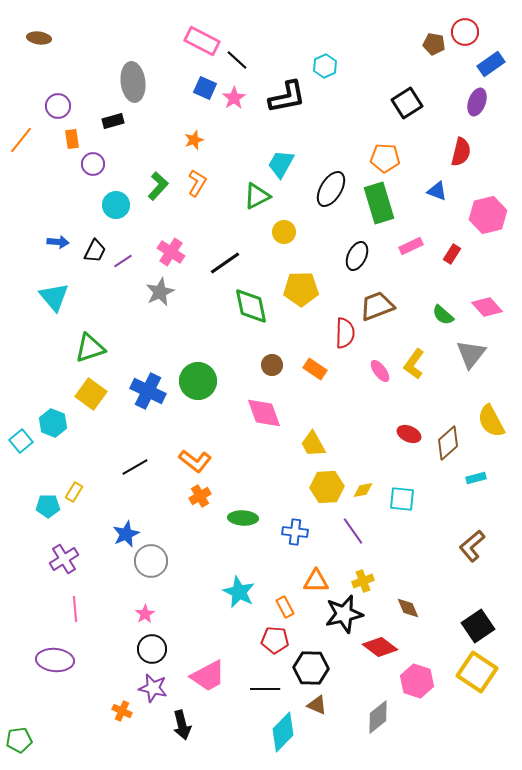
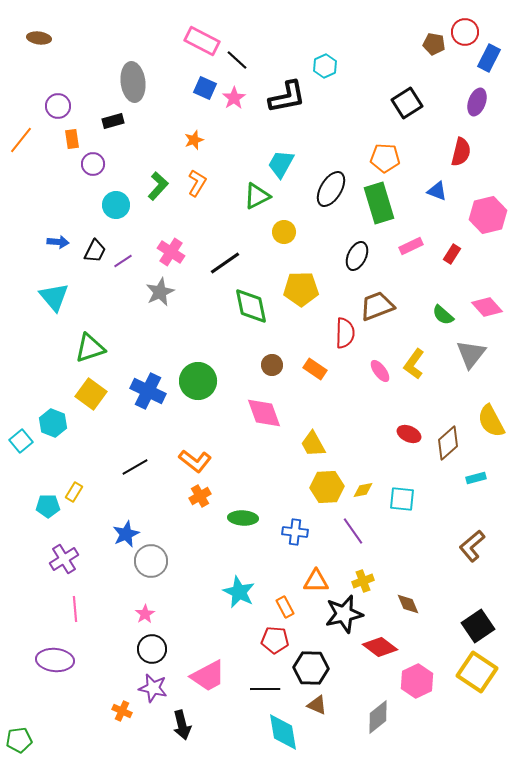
blue rectangle at (491, 64): moved 2 px left, 6 px up; rotated 28 degrees counterclockwise
brown diamond at (408, 608): moved 4 px up
pink hexagon at (417, 681): rotated 16 degrees clockwise
cyan diamond at (283, 732): rotated 54 degrees counterclockwise
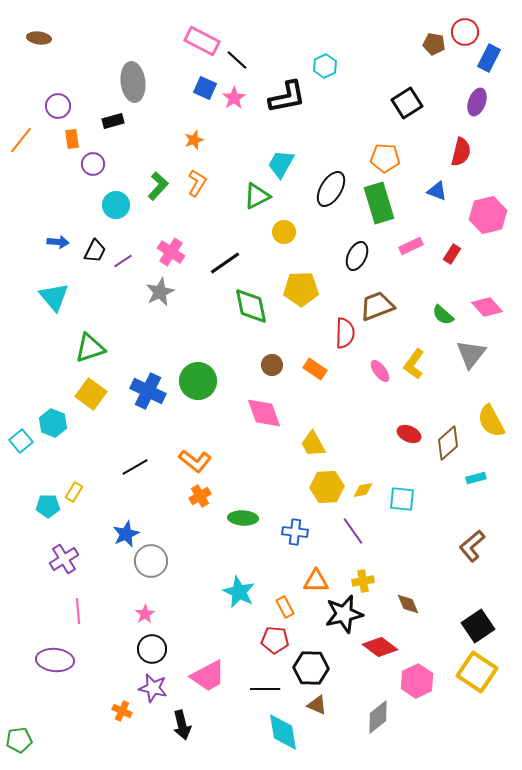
yellow cross at (363, 581): rotated 10 degrees clockwise
pink line at (75, 609): moved 3 px right, 2 px down
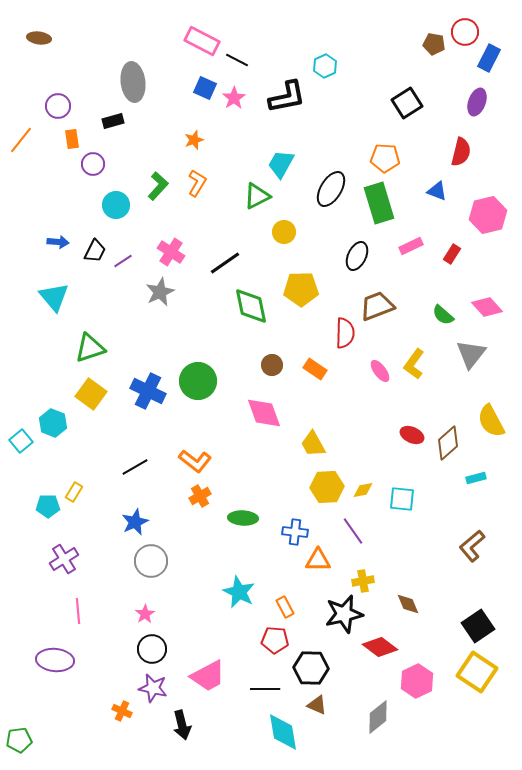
black line at (237, 60): rotated 15 degrees counterclockwise
red ellipse at (409, 434): moved 3 px right, 1 px down
blue star at (126, 534): moved 9 px right, 12 px up
orange triangle at (316, 581): moved 2 px right, 21 px up
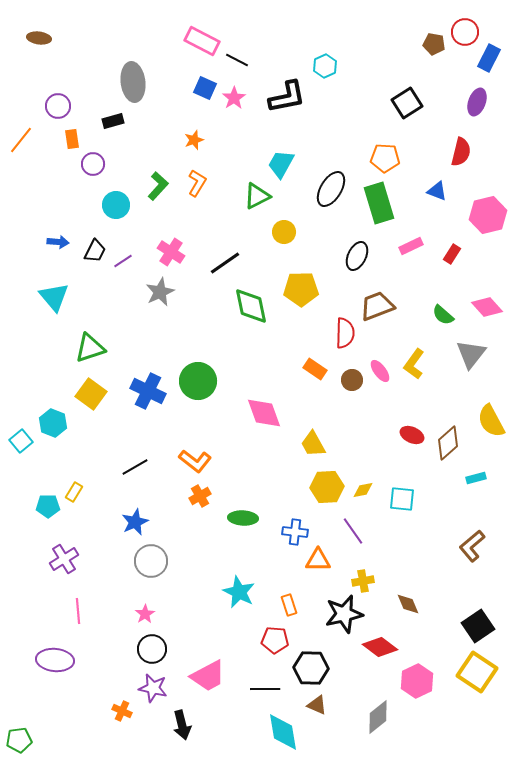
brown circle at (272, 365): moved 80 px right, 15 px down
orange rectangle at (285, 607): moved 4 px right, 2 px up; rotated 10 degrees clockwise
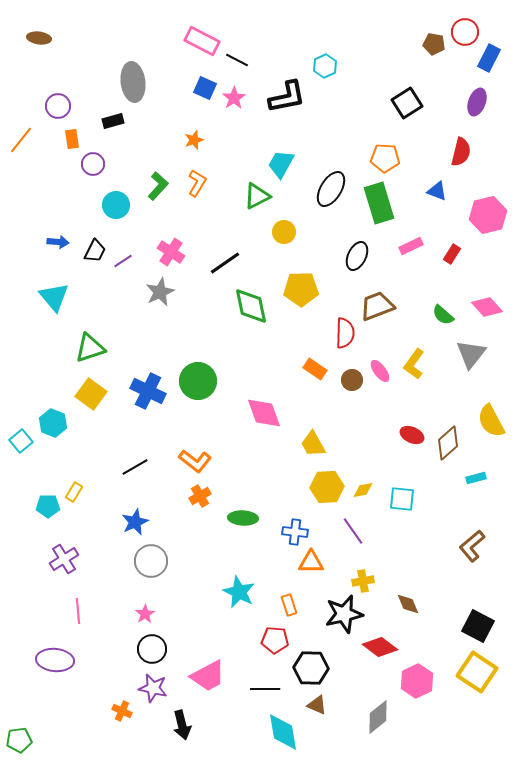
orange triangle at (318, 560): moved 7 px left, 2 px down
black square at (478, 626): rotated 28 degrees counterclockwise
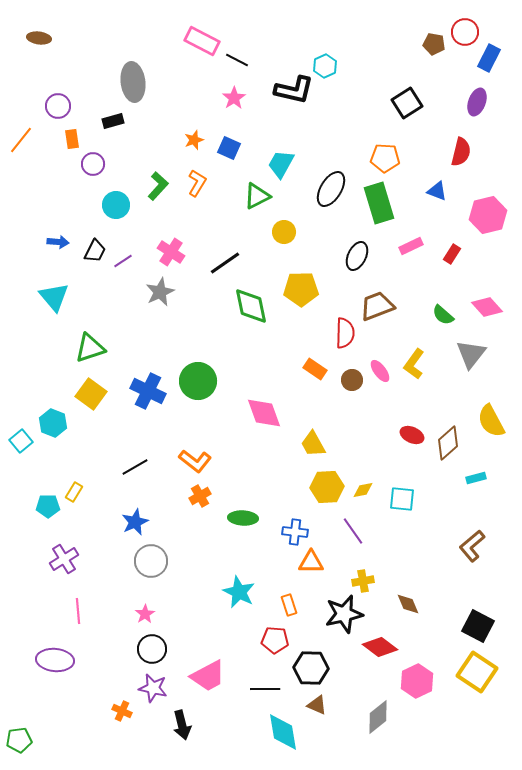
blue square at (205, 88): moved 24 px right, 60 px down
black L-shape at (287, 97): moved 7 px right, 7 px up; rotated 24 degrees clockwise
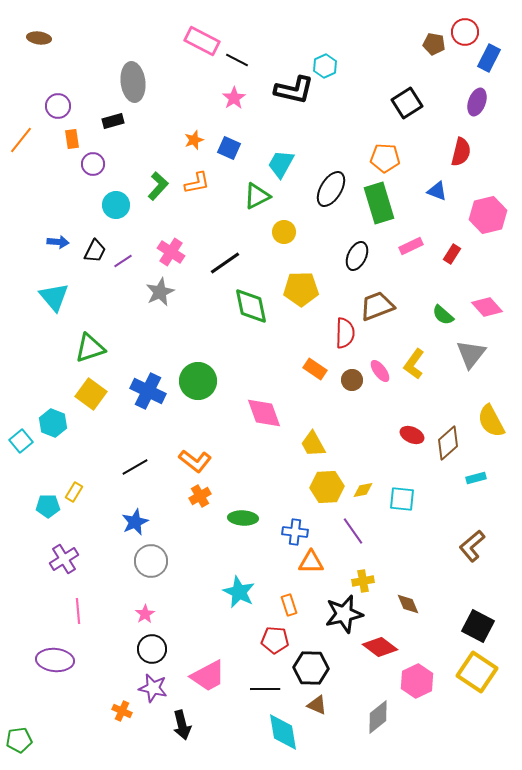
orange L-shape at (197, 183): rotated 48 degrees clockwise
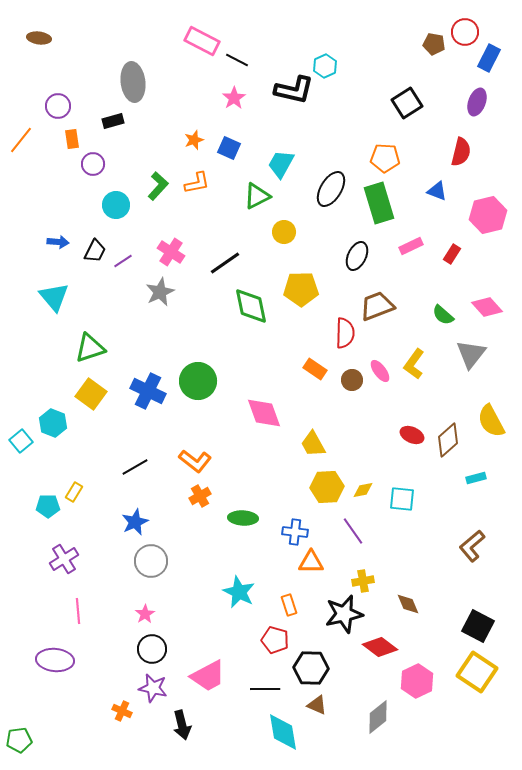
brown diamond at (448, 443): moved 3 px up
red pentagon at (275, 640): rotated 12 degrees clockwise
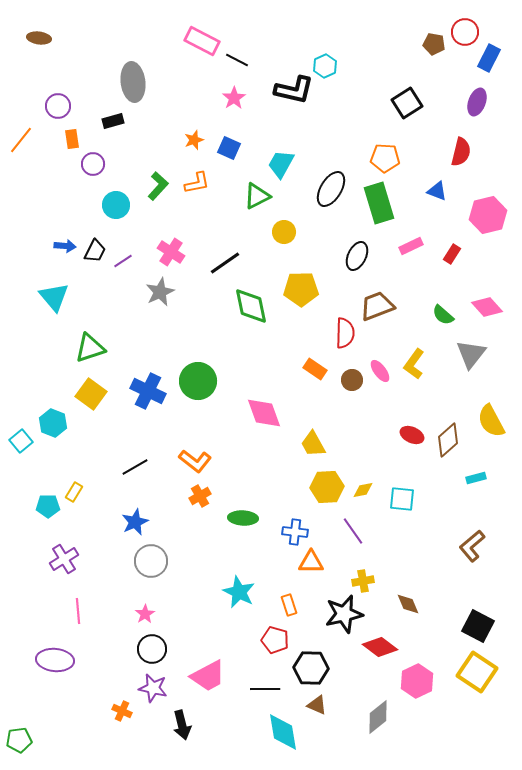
blue arrow at (58, 242): moved 7 px right, 4 px down
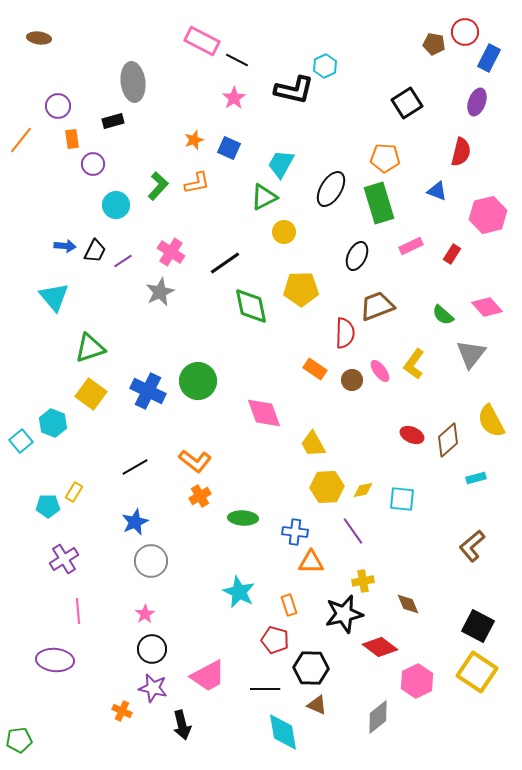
green triangle at (257, 196): moved 7 px right, 1 px down
